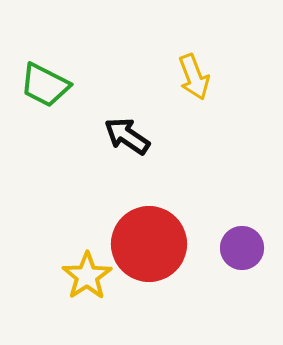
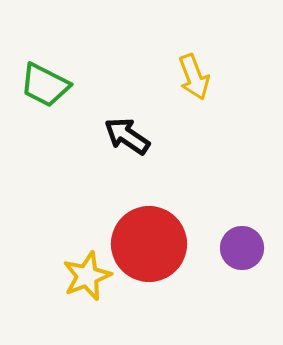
yellow star: rotated 12 degrees clockwise
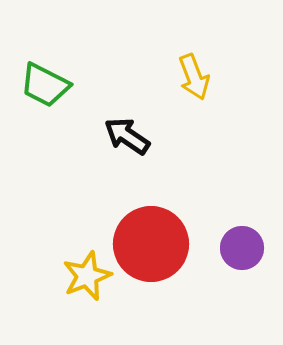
red circle: moved 2 px right
